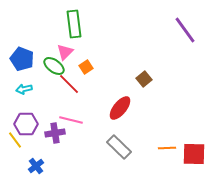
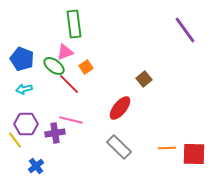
pink triangle: rotated 24 degrees clockwise
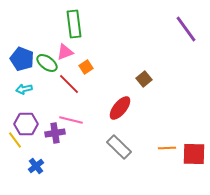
purple line: moved 1 px right, 1 px up
green ellipse: moved 7 px left, 3 px up
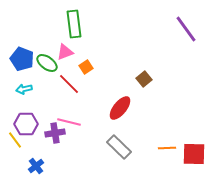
pink line: moved 2 px left, 2 px down
